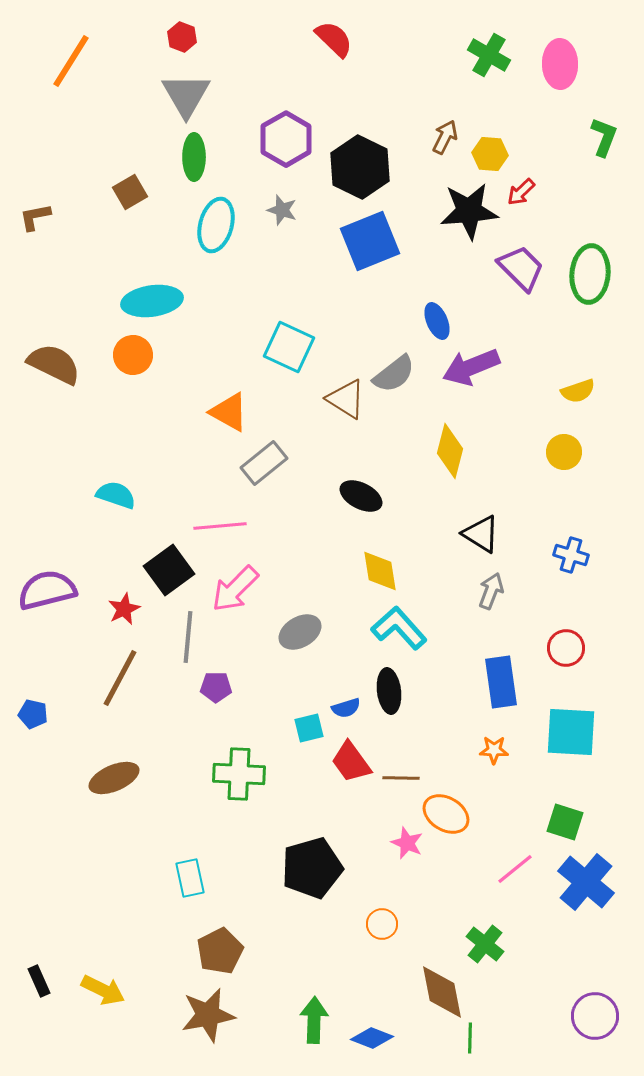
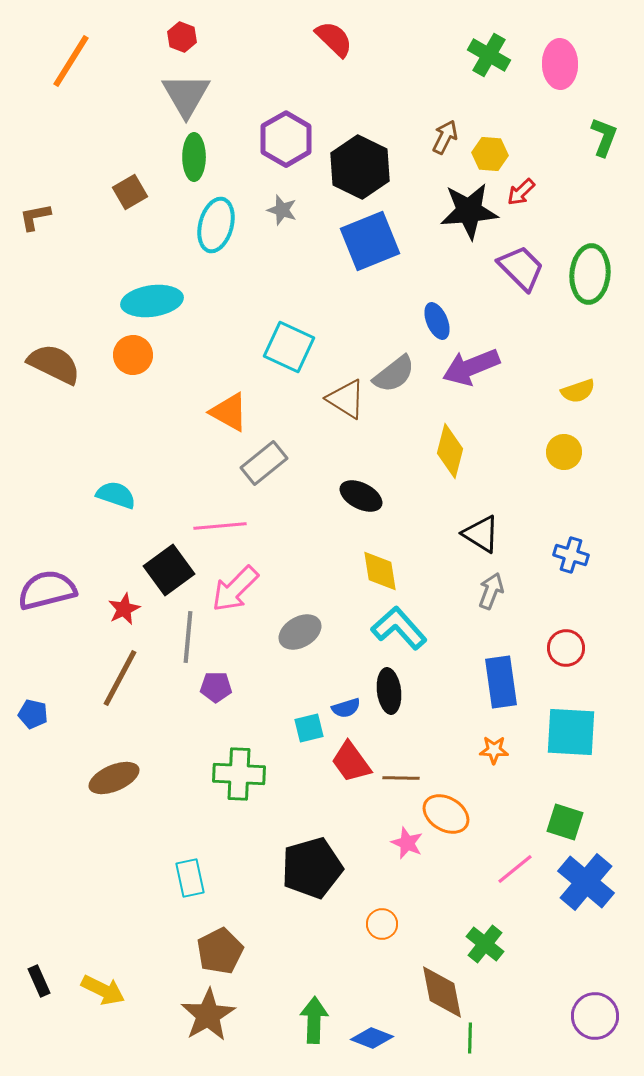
brown star at (208, 1015): rotated 20 degrees counterclockwise
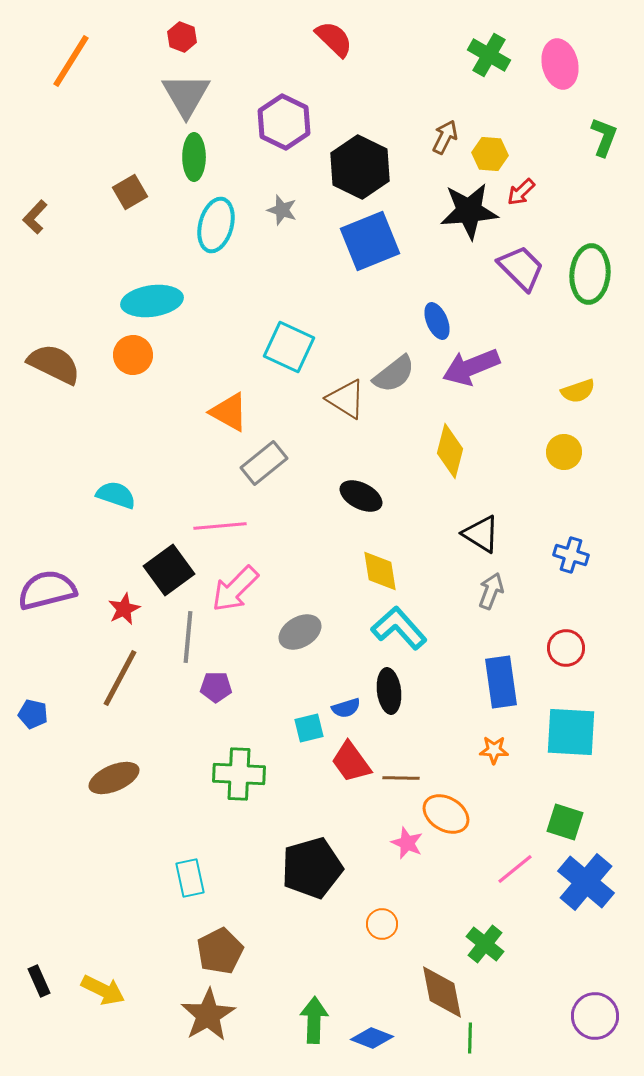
pink ellipse at (560, 64): rotated 12 degrees counterclockwise
purple hexagon at (286, 139): moved 2 px left, 17 px up; rotated 4 degrees counterclockwise
brown L-shape at (35, 217): rotated 36 degrees counterclockwise
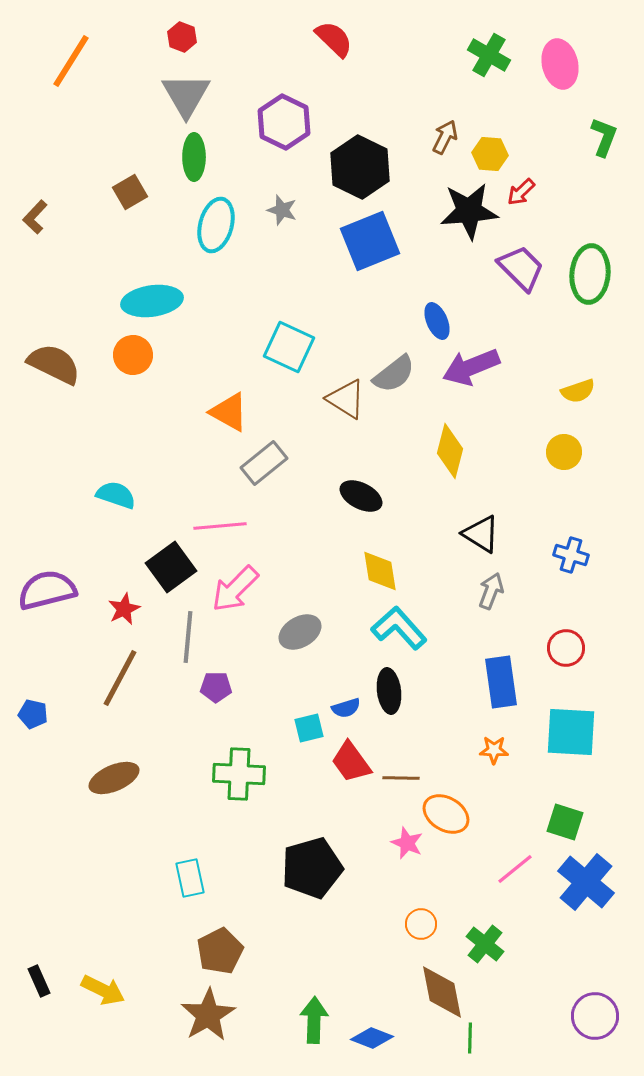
black square at (169, 570): moved 2 px right, 3 px up
orange circle at (382, 924): moved 39 px right
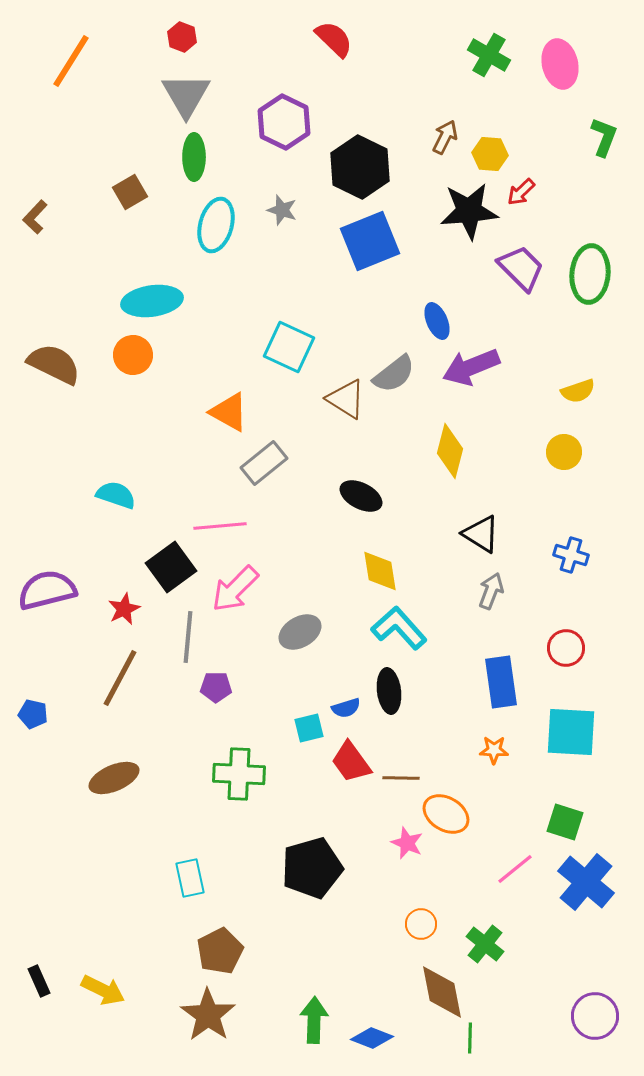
brown star at (208, 1015): rotated 6 degrees counterclockwise
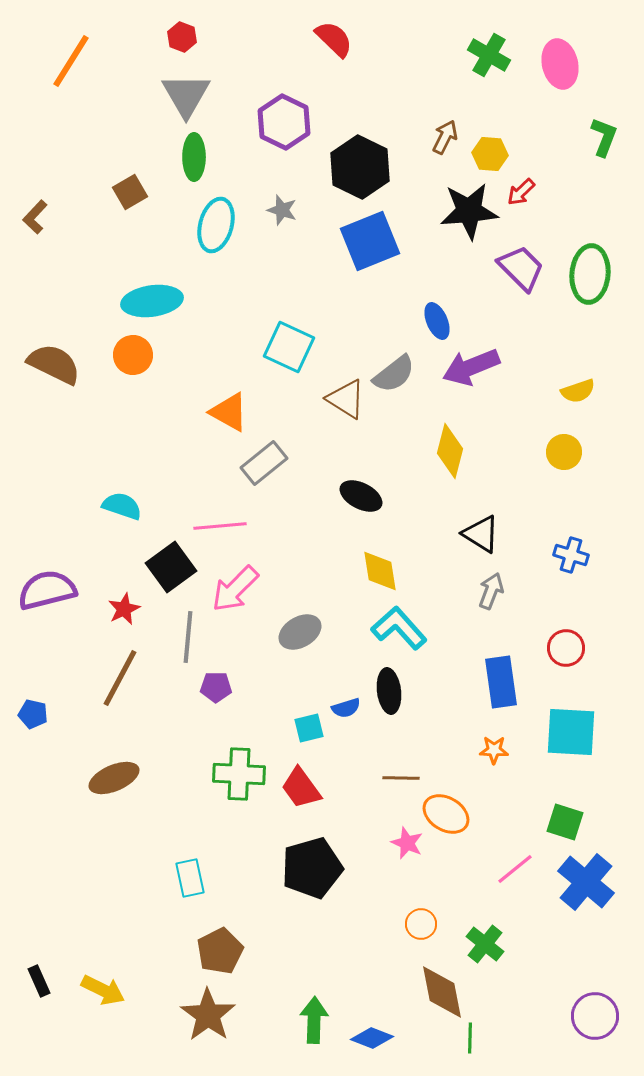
cyan semicircle at (116, 495): moved 6 px right, 11 px down
red trapezoid at (351, 762): moved 50 px left, 26 px down
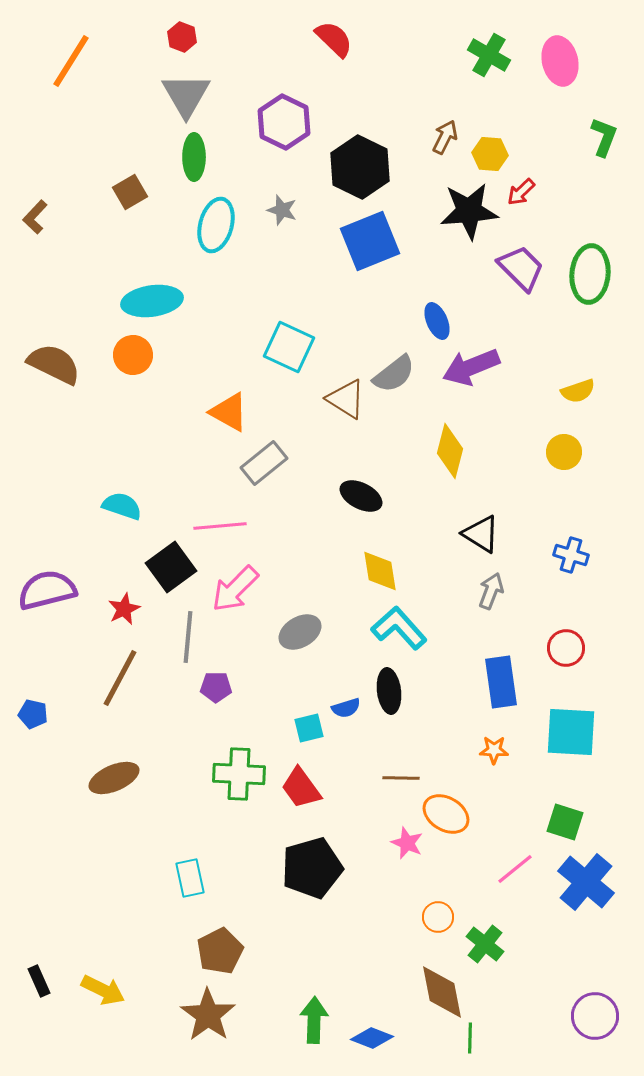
pink ellipse at (560, 64): moved 3 px up
orange circle at (421, 924): moved 17 px right, 7 px up
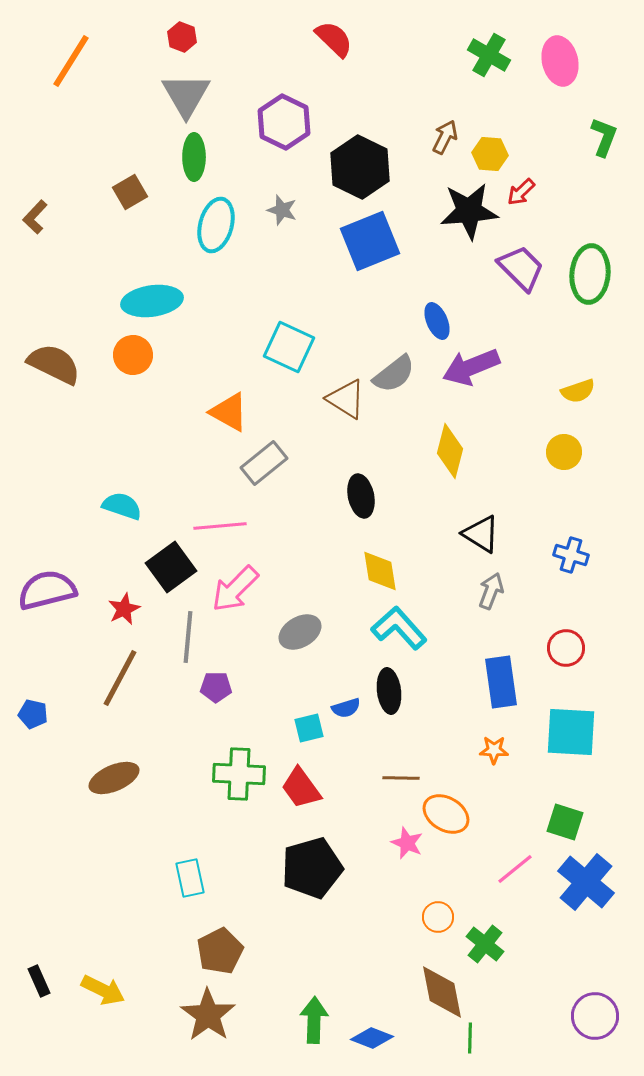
black ellipse at (361, 496): rotated 51 degrees clockwise
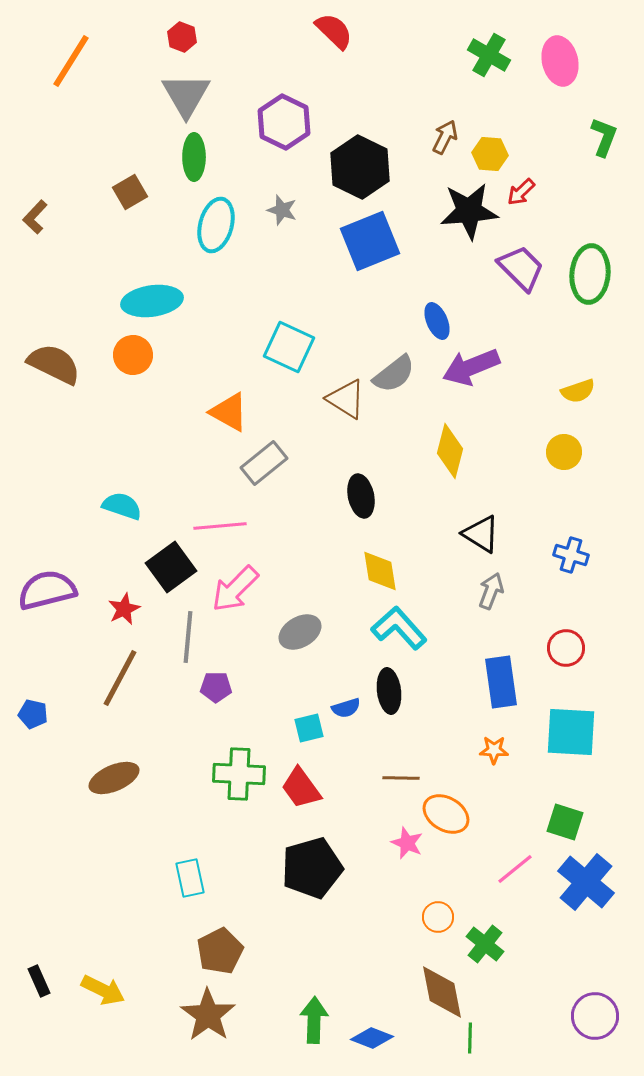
red semicircle at (334, 39): moved 8 px up
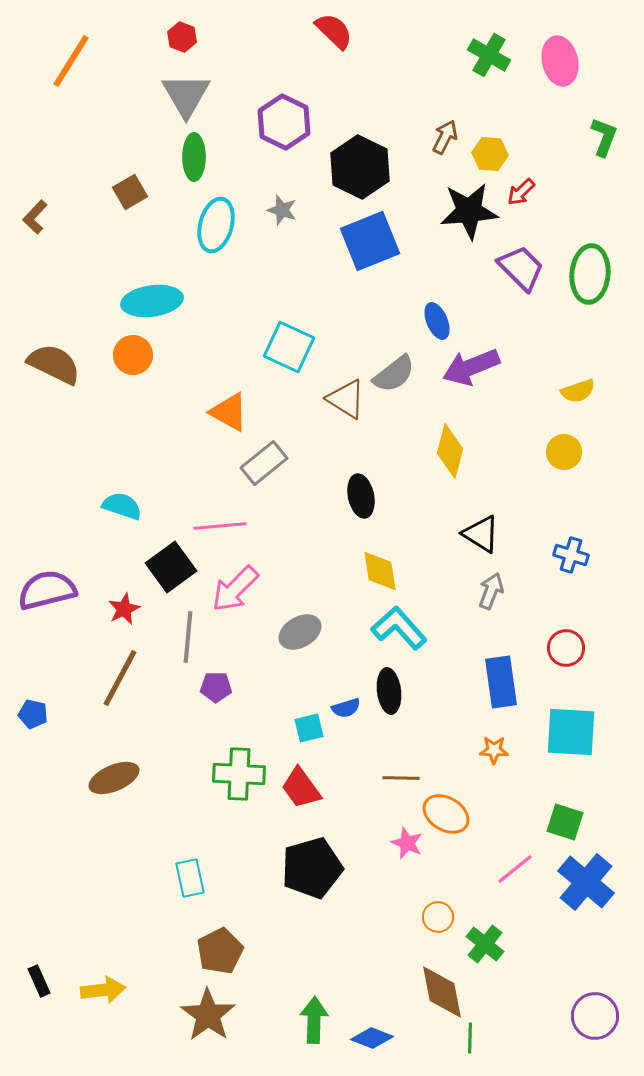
yellow arrow at (103, 990): rotated 33 degrees counterclockwise
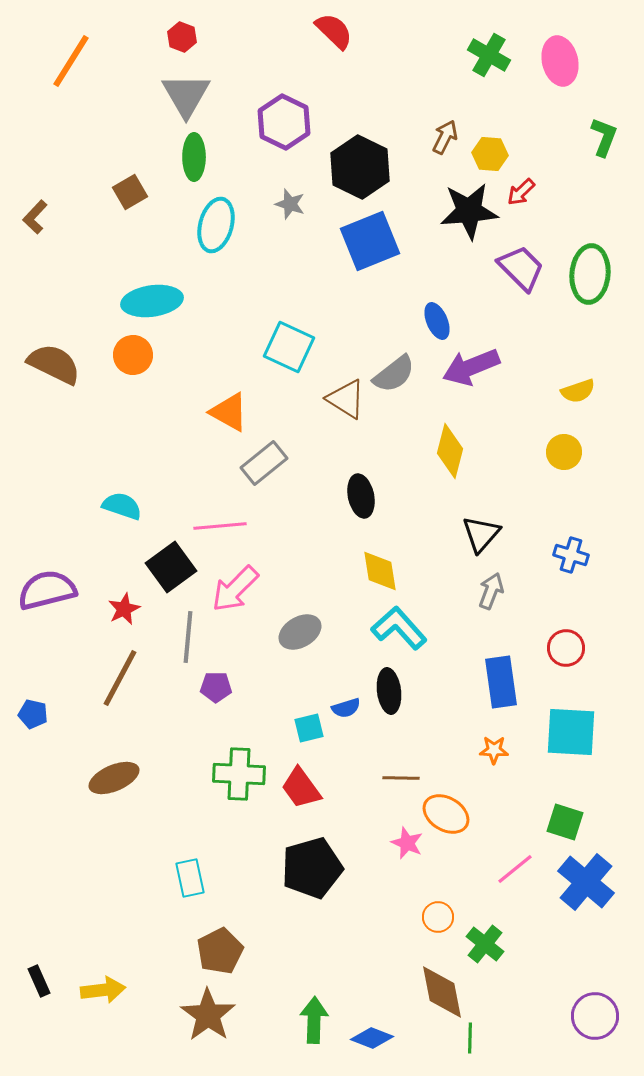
gray star at (282, 210): moved 8 px right, 6 px up
black triangle at (481, 534): rotated 39 degrees clockwise
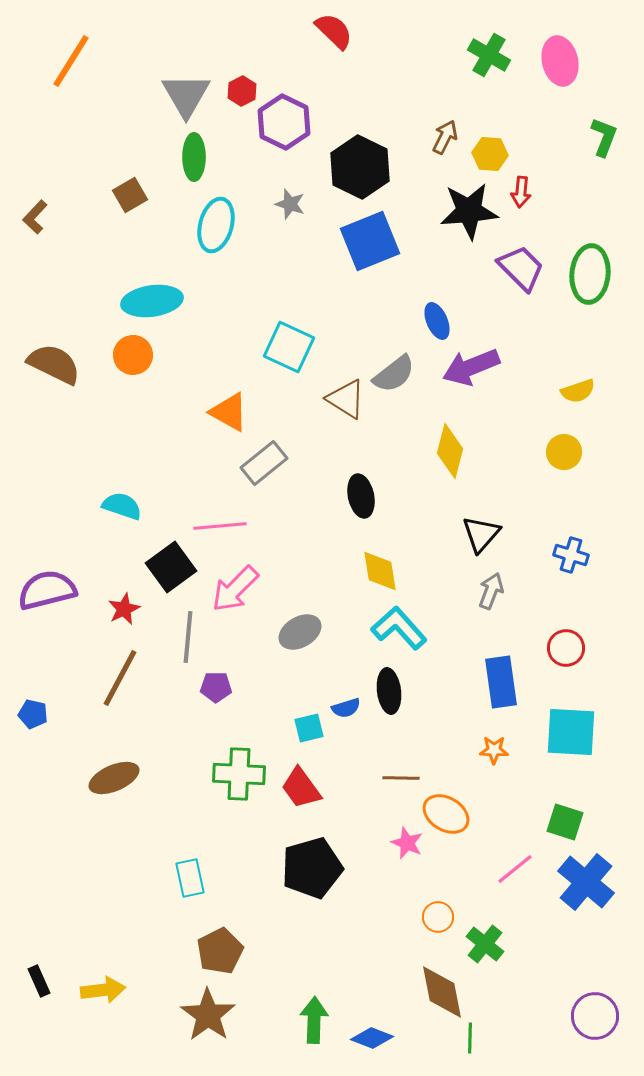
red hexagon at (182, 37): moved 60 px right, 54 px down; rotated 12 degrees clockwise
brown square at (130, 192): moved 3 px down
red arrow at (521, 192): rotated 40 degrees counterclockwise
